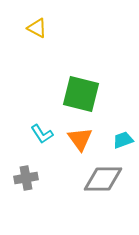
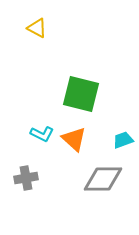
cyan L-shape: rotated 30 degrees counterclockwise
orange triangle: moved 6 px left; rotated 12 degrees counterclockwise
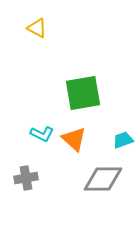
green square: moved 2 px right, 1 px up; rotated 24 degrees counterclockwise
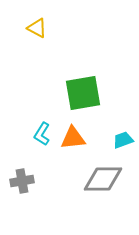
cyan L-shape: rotated 95 degrees clockwise
orange triangle: moved 1 px left, 1 px up; rotated 48 degrees counterclockwise
gray cross: moved 4 px left, 3 px down
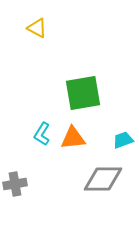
gray cross: moved 7 px left, 3 px down
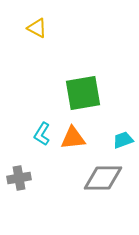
gray diamond: moved 1 px up
gray cross: moved 4 px right, 6 px up
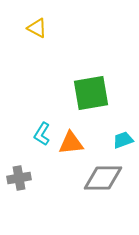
green square: moved 8 px right
orange triangle: moved 2 px left, 5 px down
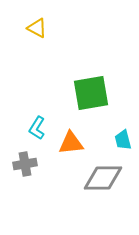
cyan L-shape: moved 5 px left, 6 px up
cyan trapezoid: rotated 85 degrees counterclockwise
gray cross: moved 6 px right, 14 px up
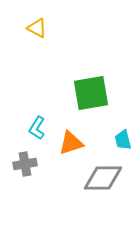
orange triangle: rotated 12 degrees counterclockwise
